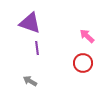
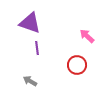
red circle: moved 6 px left, 2 px down
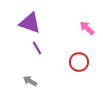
pink arrow: moved 8 px up
purple line: rotated 24 degrees counterclockwise
red circle: moved 2 px right, 3 px up
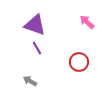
purple triangle: moved 5 px right, 2 px down
pink arrow: moved 6 px up
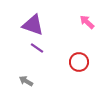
purple triangle: moved 2 px left
purple line: rotated 24 degrees counterclockwise
gray arrow: moved 4 px left
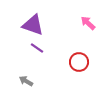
pink arrow: moved 1 px right, 1 px down
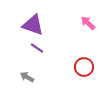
red circle: moved 5 px right, 5 px down
gray arrow: moved 1 px right, 4 px up
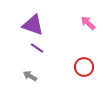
gray arrow: moved 3 px right, 1 px up
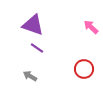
pink arrow: moved 3 px right, 4 px down
red circle: moved 2 px down
